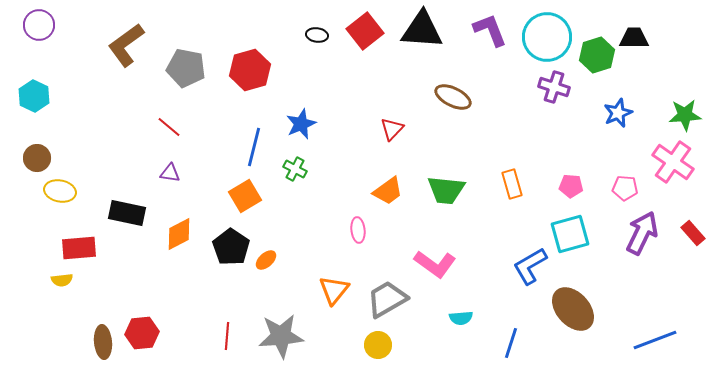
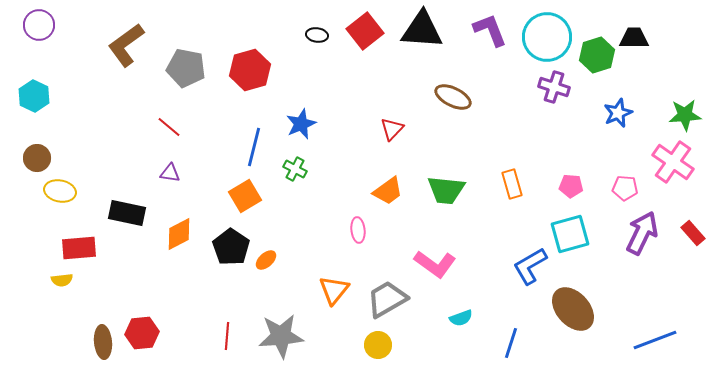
cyan semicircle at (461, 318): rotated 15 degrees counterclockwise
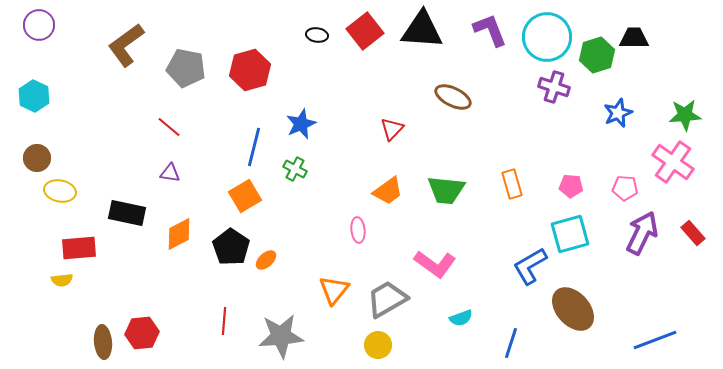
red line at (227, 336): moved 3 px left, 15 px up
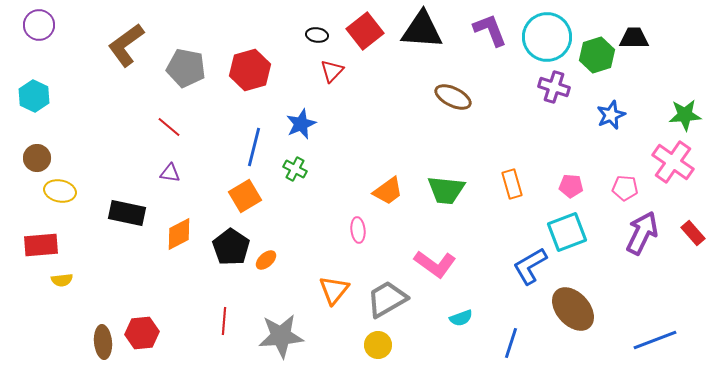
blue star at (618, 113): moved 7 px left, 2 px down
red triangle at (392, 129): moved 60 px left, 58 px up
cyan square at (570, 234): moved 3 px left, 2 px up; rotated 6 degrees counterclockwise
red rectangle at (79, 248): moved 38 px left, 3 px up
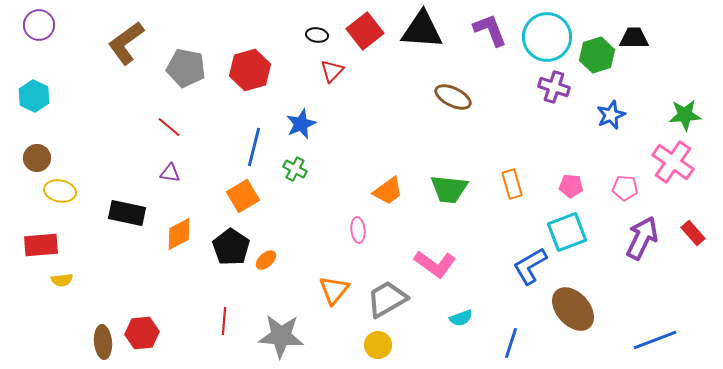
brown L-shape at (126, 45): moved 2 px up
green trapezoid at (446, 190): moved 3 px right, 1 px up
orange square at (245, 196): moved 2 px left
purple arrow at (642, 233): moved 5 px down
gray star at (281, 336): rotated 9 degrees clockwise
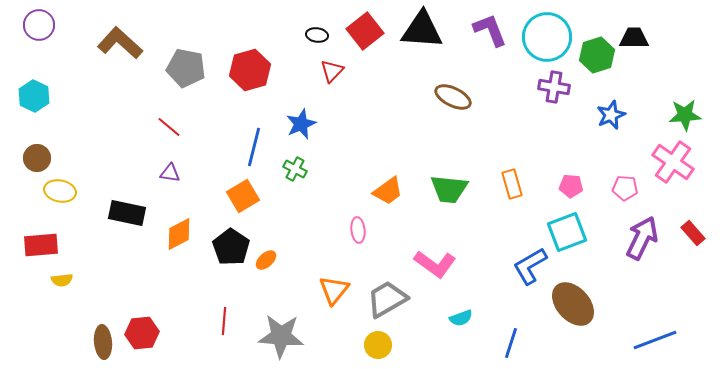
brown L-shape at (126, 43): moved 6 px left; rotated 78 degrees clockwise
purple cross at (554, 87): rotated 8 degrees counterclockwise
brown ellipse at (573, 309): moved 5 px up
